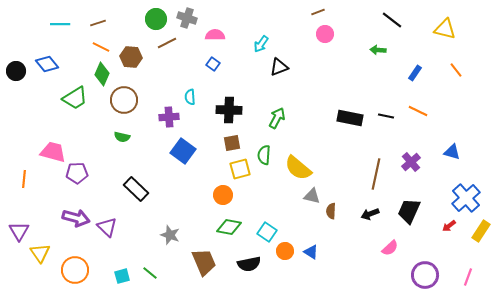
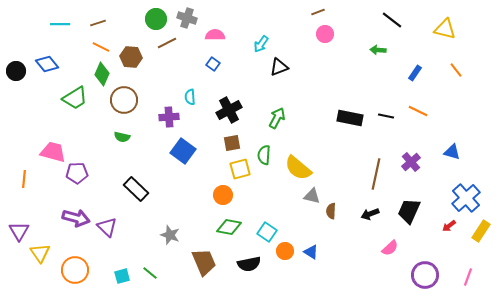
black cross at (229, 110): rotated 30 degrees counterclockwise
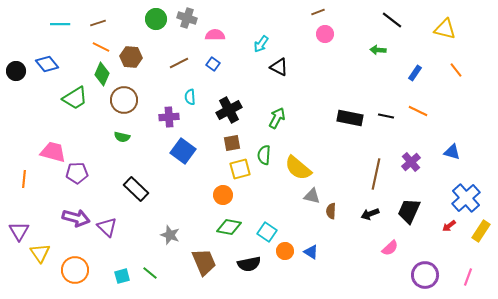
brown line at (167, 43): moved 12 px right, 20 px down
black triangle at (279, 67): rotated 48 degrees clockwise
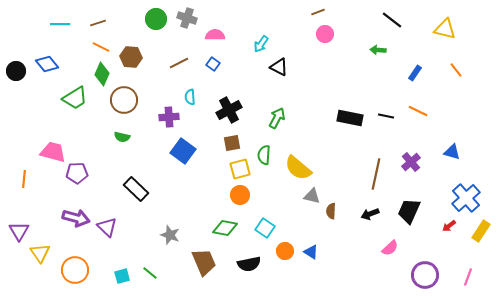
orange circle at (223, 195): moved 17 px right
green diamond at (229, 227): moved 4 px left, 1 px down
cyan square at (267, 232): moved 2 px left, 4 px up
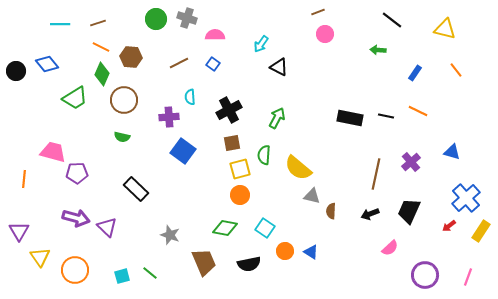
yellow triangle at (40, 253): moved 4 px down
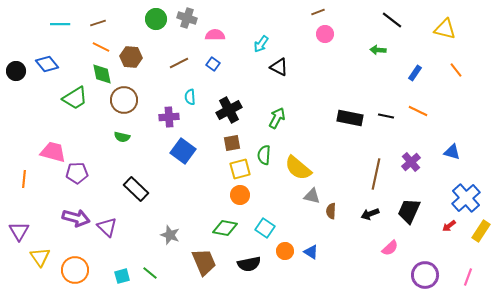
green diamond at (102, 74): rotated 35 degrees counterclockwise
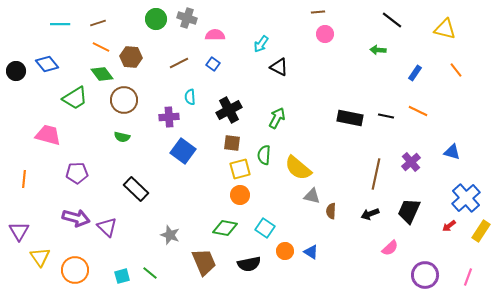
brown line at (318, 12): rotated 16 degrees clockwise
green diamond at (102, 74): rotated 25 degrees counterclockwise
brown square at (232, 143): rotated 18 degrees clockwise
pink trapezoid at (53, 152): moved 5 px left, 17 px up
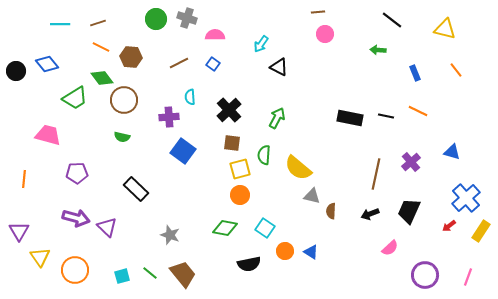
blue rectangle at (415, 73): rotated 56 degrees counterclockwise
green diamond at (102, 74): moved 4 px down
black cross at (229, 110): rotated 15 degrees counterclockwise
brown trapezoid at (204, 262): moved 21 px left, 12 px down; rotated 16 degrees counterclockwise
